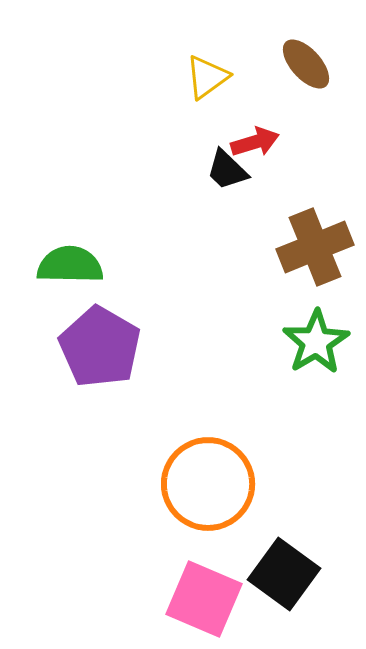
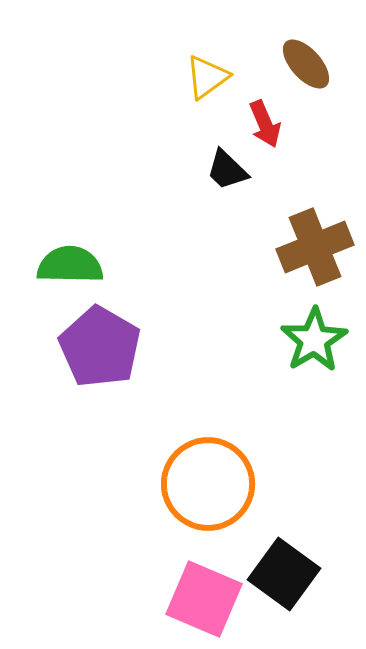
red arrow: moved 10 px right, 18 px up; rotated 84 degrees clockwise
green star: moved 2 px left, 2 px up
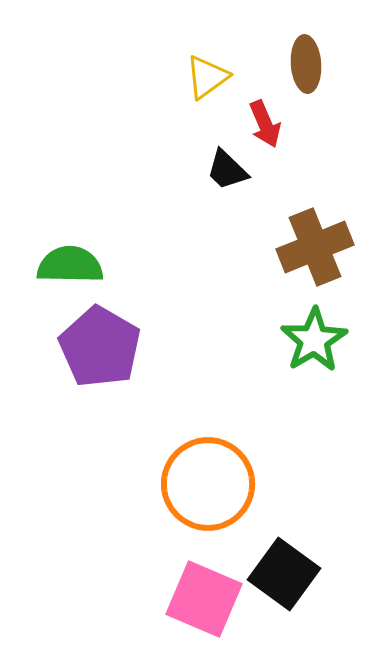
brown ellipse: rotated 38 degrees clockwise
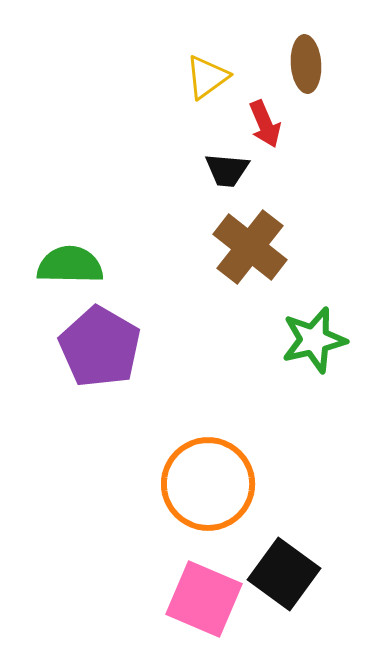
black trapezoid: rotated 39 degrees counterclockwise
brown cross: moved 65 px left; rotated 30 degrees counterclockwise
green star: rotated 18 degrees clockwise
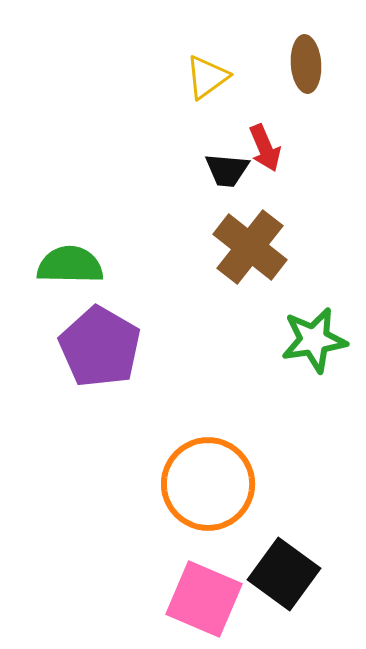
red arrow: moved 24 px down
green star: rotated 4 degrees clockwise
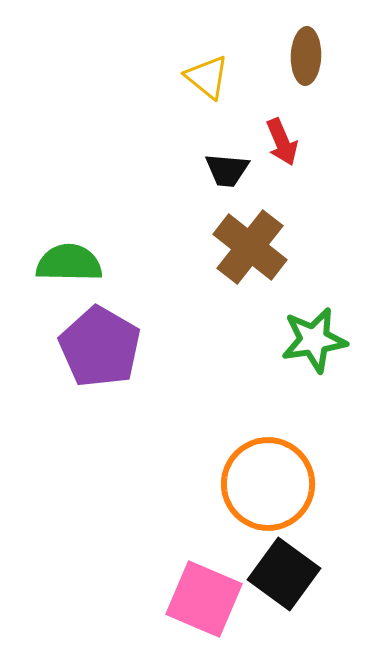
brown ellipse: moved 8 px up; rotated 6 degrees clockwise
yellow triangle: rotated 45 degrees counterclockwise
red arrow: moved 17 px right, 6 px up
green semicircle: moved 1 px left, 2 px up
orange circle: moved 60 px right
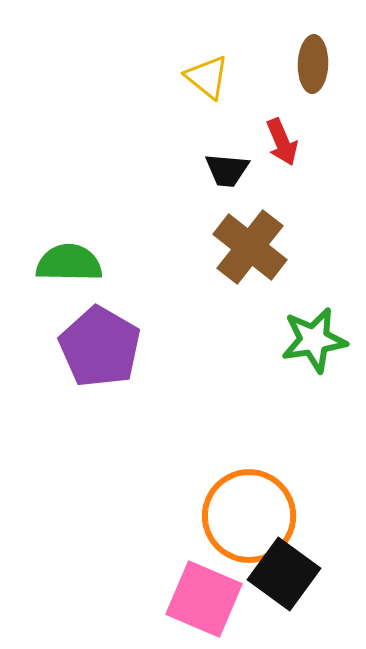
brown ellipse: moved 7 px right, 8 px down
orange circle: moved 19 px left, 32 px down
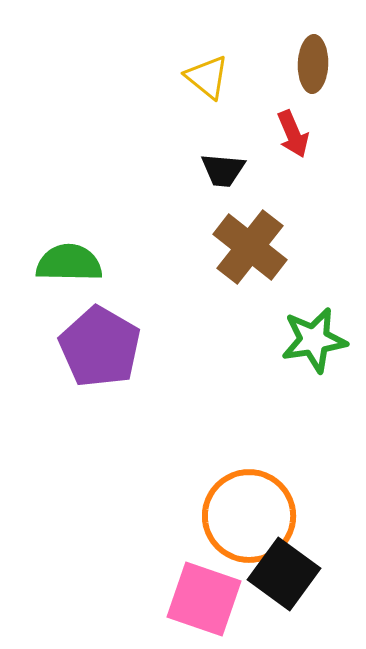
red arrow: moved 11 px right, 8 px up
black trapezoid: moved 4 px left
pink square: rotated 4 degrees counterclockwise
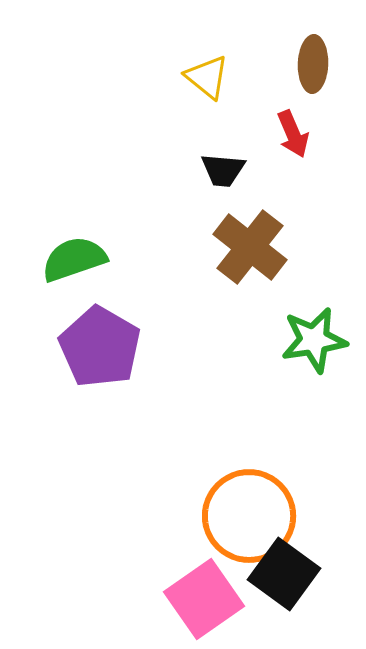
green semicircle: moved 5 px right, 4 px up; rotated 20 degrees counterclockwise
pink square: rotated 36 degrees clockwise
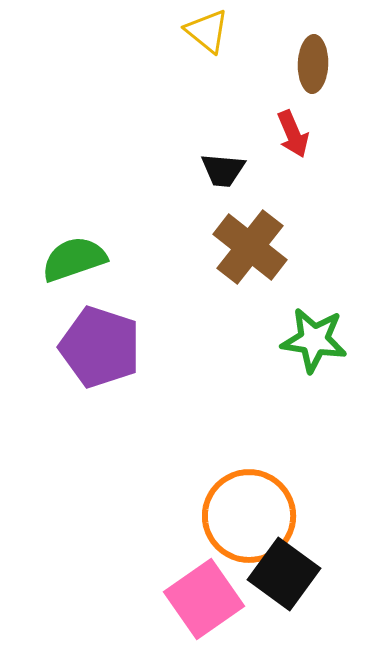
yellow triangle: moved 46 px up
green star: rotated 18 degrees clockwise
purple pentagon: rotated 12 degrees counterclockwise
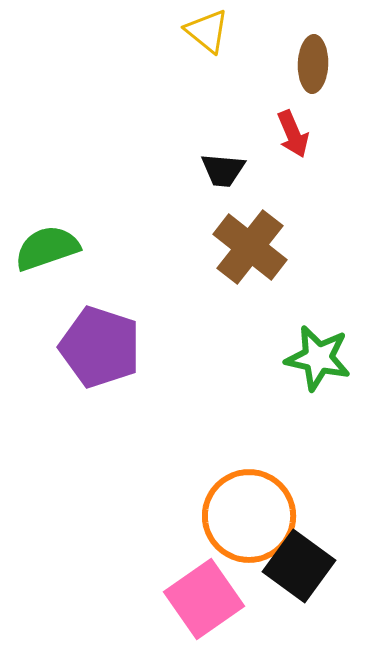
green semicircle: moved 27 px left, 11 px up
green star: moved 4 px right, 18 px down; rotated 4 degrees clockwise
black square: moved 15 px right, 8 px up
